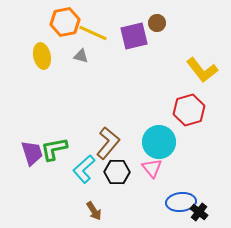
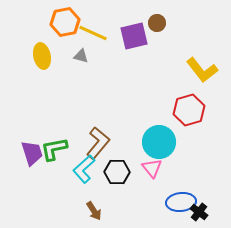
brown L-shape: moved 10 px left
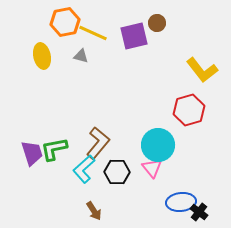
cyan circle: moved 1 px left, 3 px down
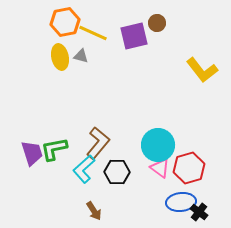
yellow ellipse: moved 18 px right, 1 px down
red hexagon: moved 58 px down
pink triangle: moved 8 px right; rotated 15 degrees counterclockwise
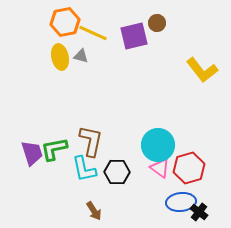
brown L-shape: moved 7 px left, 2 px up; rotated 28 degrees counterclockwise
cyan L-shape: rotated 60 degrees counterclockwise
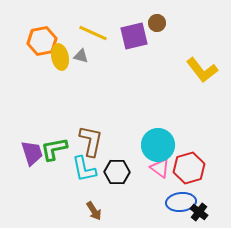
orange hexagon: moved 23 px left, 19 px down
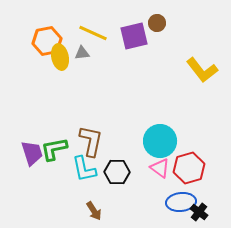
orange hexagon: moved 5 px right
gray triangle: moved 1 px right, 3 px up; rotated 21 degrees counterclockwise
cyan circle: moved 2 px right, 4 px up
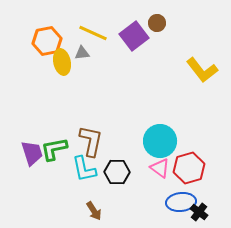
purple square: rotated 24 degrees counterclockwise
yellow ellipse: moved 2 px right, 5 px down
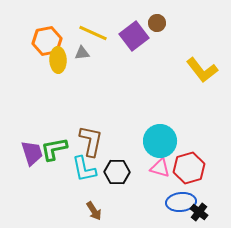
yellow ellipse: moved 4 px left, 2 px up; rotated 10 degrees clockwise
pink triangle: rotated 20 degrees counterclockwise
